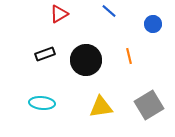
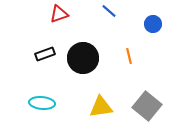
red triangle: rotated 12 degrees clockwise
black circle: moved 3 px left, 2 px up
gray square: moved 2 px left, 1 px down; rotated 20 degrees counterclockwise
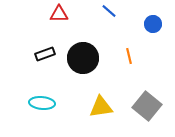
red triangle: rotated 18 degrees clockwise
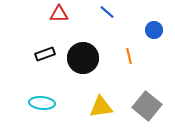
blue line: moved 2 px left, 1 px down
blue circle: moved 1 px right, 6 px down
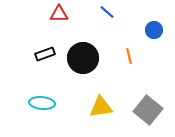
gray square: moved 1 px right, 4 px down
